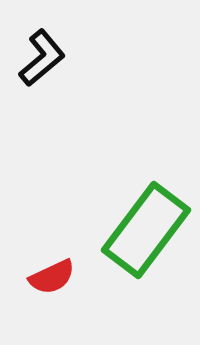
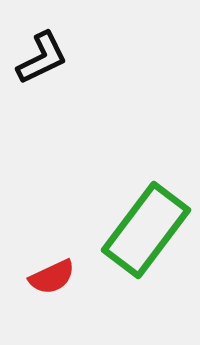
black L-shape: rotated 14 degrees clockwise
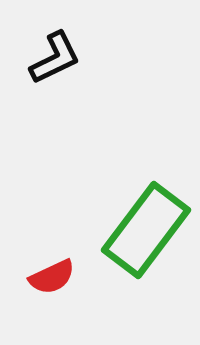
black L-shape: moved 13 px right
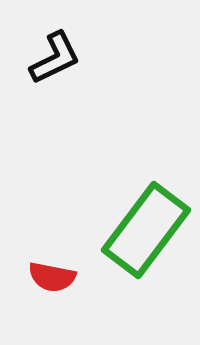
red semicircle: rotated 36 degrees clockwise
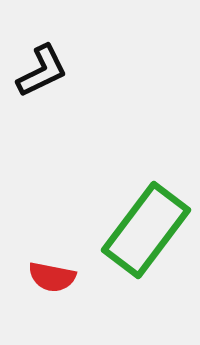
black L-shape: moved 13 px left, 13 px down
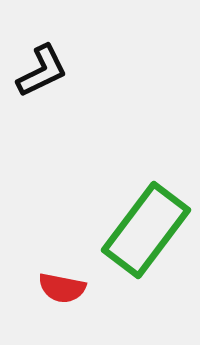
red semicircle: moved 10 px right, 11 px down
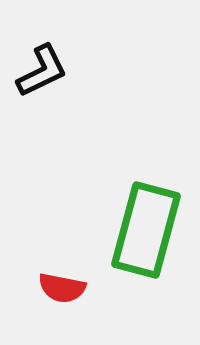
green rectangle: rotated 22 degrees counterclockwise
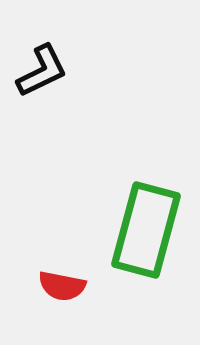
red semicircle: moved 2 px up
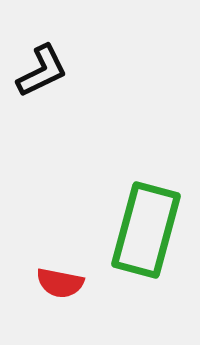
red semicircle: moved 2 px left, 3 px up
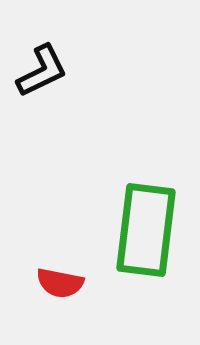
green rectangle: rotated 8 degrees counterclockwise
